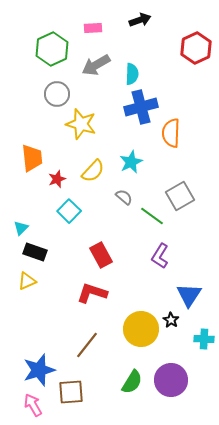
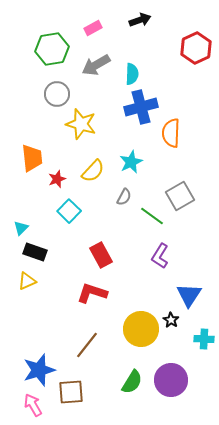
pink rectangle: rotated 24 degrees counterclockwise
green hexagon: rotated 16 degrees clockwise
gray semicircle: rotated 78 degrees clockwise
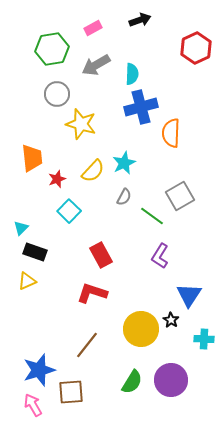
cyan star: moved 7 px left, 1 px down
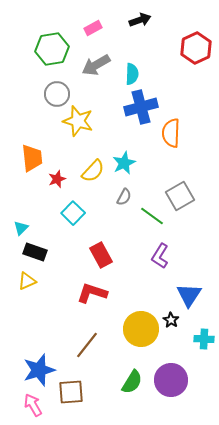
yellow star: moved 3 px left, 3 px up
cyan square: moved 4 px right, 2 px down
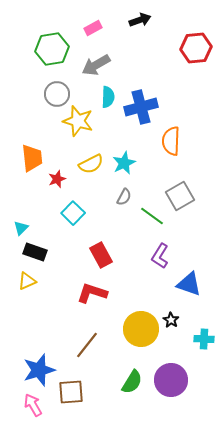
red hexagon: rotated 20 degrees clockwise
cyan semicircle: moved 24 px left, 23 px down
orange semicircle: moved 8 px down
yellow semicircle: moved 2 px left, 7 px up; rotated 20 degrees clockwise
blue triangle: moved 11 px up; rotated 44 degrees counterclockwise
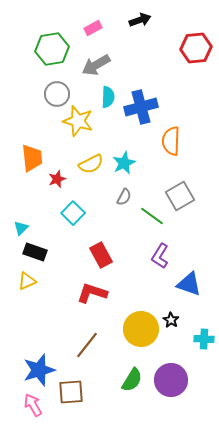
green semicircle: moved 2 px up
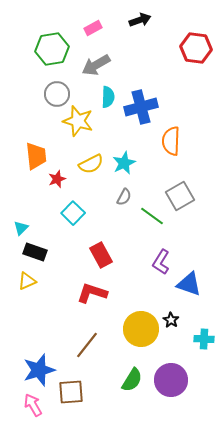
red hexagon: rotated 12 degrees clockwise
orange trapezoid: moved 4 px right, 2 px up
purple L-shape: moved 1 px right, 6 px down
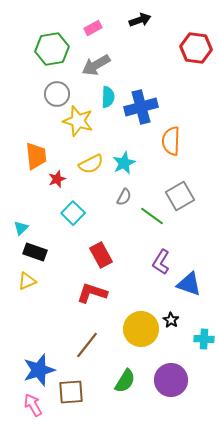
green semicircle: moved 7 px left, 1 px down
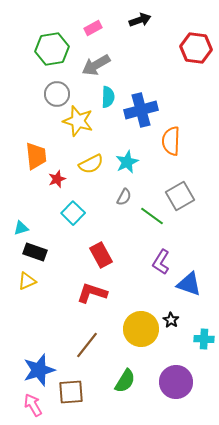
blue cross: moved 3 px down
cyan star: moved 3 px right, 1 px up
cyan triangle: rotated 28 degrees clockwise
purple circle: moved 5 px right, 2 px down
